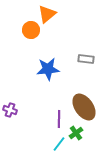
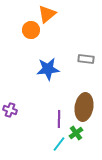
brown ellipse: rotated 44 degrees clockwise
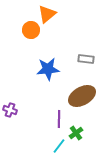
brown ellipse: moved 2 px left, 11 px up; rotated 52 degrees clockwise
cyan line: moved 2 px down
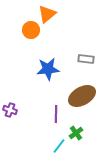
purple line: moved 3 px left, 5 px up
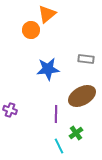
cyan line: rotated 63 degrees counterclockwise
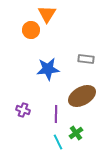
orange triangle: rotated 18 degrees counterclockwise
purple cross: moved 13 px right
cyan line: moved 1 px left, 4 px up
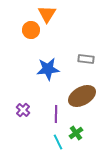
purple cross: rotated 24 degrees clockwise
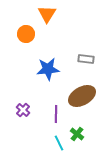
orange circle: moved 5 px left, 4 px down
green cross: moved 1 px right, 1 px down; rotated 16 degrees counterclockwise
cyan line: moved 1 px right, 1 px down
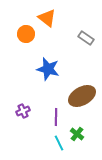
orange triangle: moved 4 px down; rotated 24 degrees counterclockwise
gray rectangle: moved 21 px up; rotated 28 degrees clockwise
blue star: rotated 20 degrees clockwise
purple cross: moved 1 px down; rotated 24 degrees clockwise
purple line: moved 3 px down
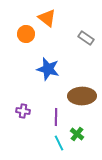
brown ellipse: rotated 28 degrees clockwise
purple cross: rotated 32 degrees clockwise
